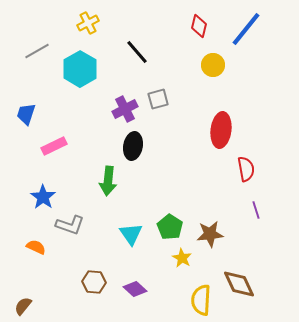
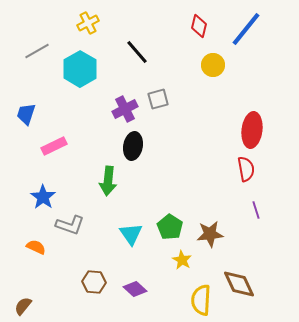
red ellipse: moved 31 px right
yellow star: moved 2 px down
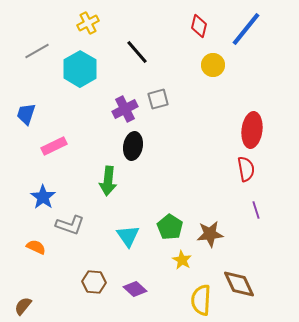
cyan triangle: moved 3 px left, 2 px down
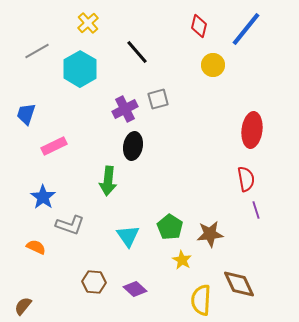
yellow cross: rotated 15 degrees counterclockwise
red semicircle: moved 10 px down
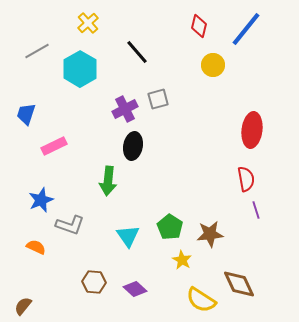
blue star: moved 2 px left, 3 px down; rotated 15 degrees clockwise
yellow semicircle: rotated 60 degrees counterclockwise
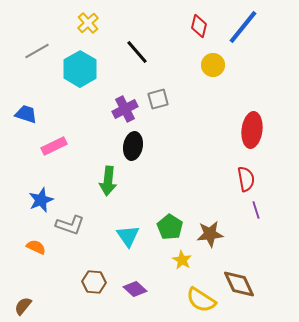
blue line: moved 3 px left, 2 px up
blue trapezoid: rotated 90 degrees clockwise
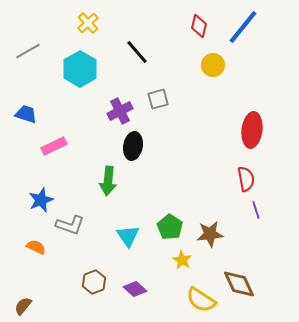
gray line: moved 9 px left
purple cross: moved 5 px left, 2 px down
brown hexagon: rotated 25 degrees counterclockwise
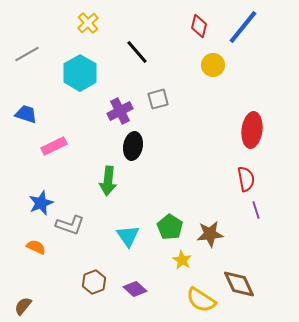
gray line: moved 1 px left, 3 px down
cyan hexagon: moved 4 px down
blue star: moved 3 px down
